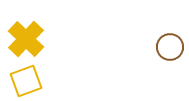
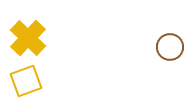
yellow cross: moved 2 px right, 1 px up
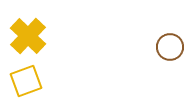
yellow cross: moved 2 px up
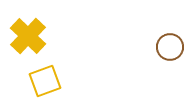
yellow square: moved 19 px right
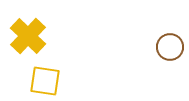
yellow square: rotated 28 degrees clockwise
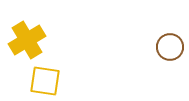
yellow cross: moved 1 px left, 4 px down; rotated 15 degrees clockwise
